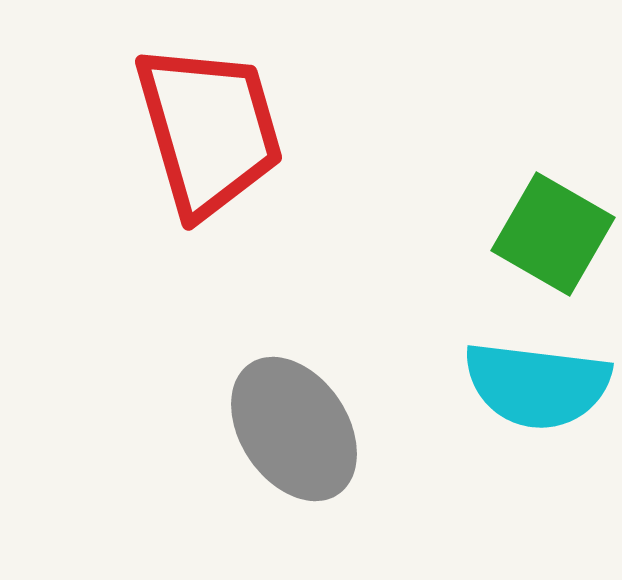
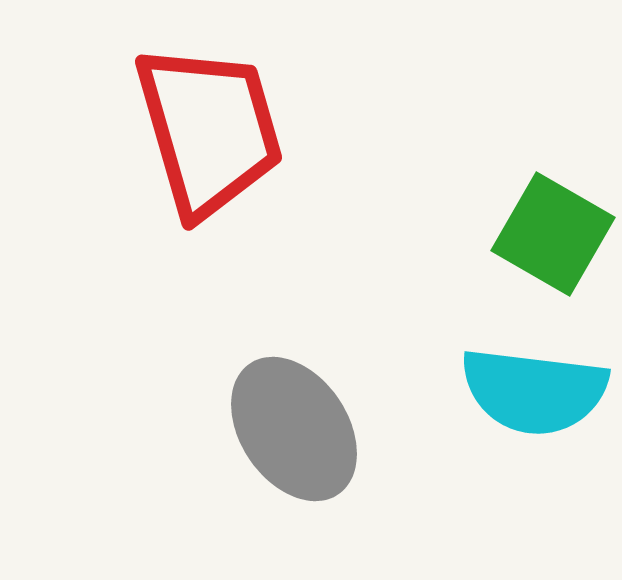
cyan semicircle: moved 3 px left, 6 px down
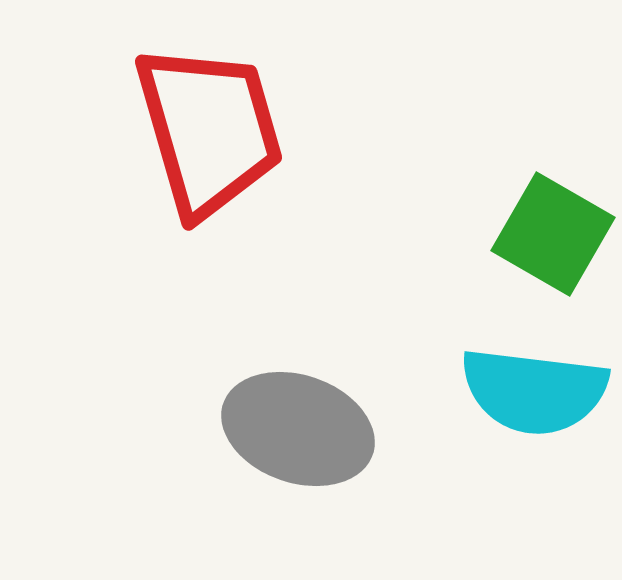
gray ellipse: moved 4 px right; rotated 37 degrees counterclockwise
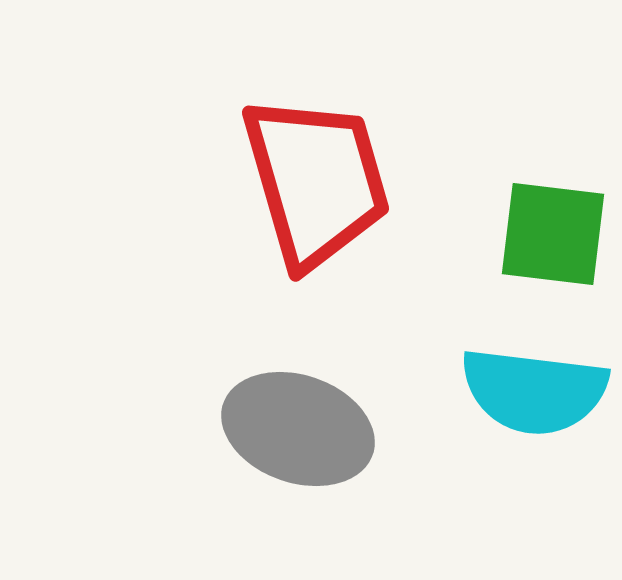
red trapezoid: moved 107 px right, 51 px down
green square: rotated 23 degrees counterclockwise
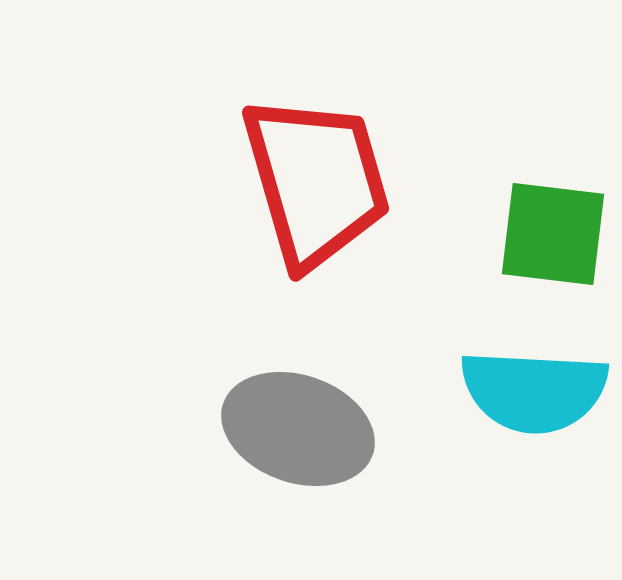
cyan semicircle: rotated 4 degrees counterclockwise
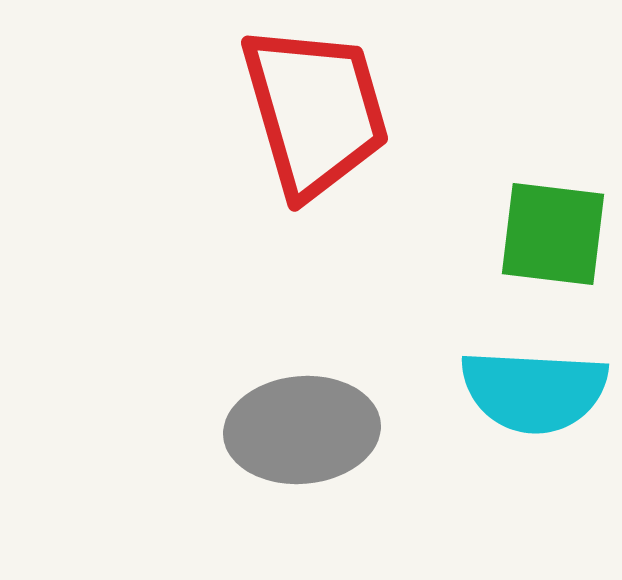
red trapezoid: moved 1 px left, 70 px up
gray ellipse: moved 4 px right, 1 px down; rotated 24 degrees counterclockwise
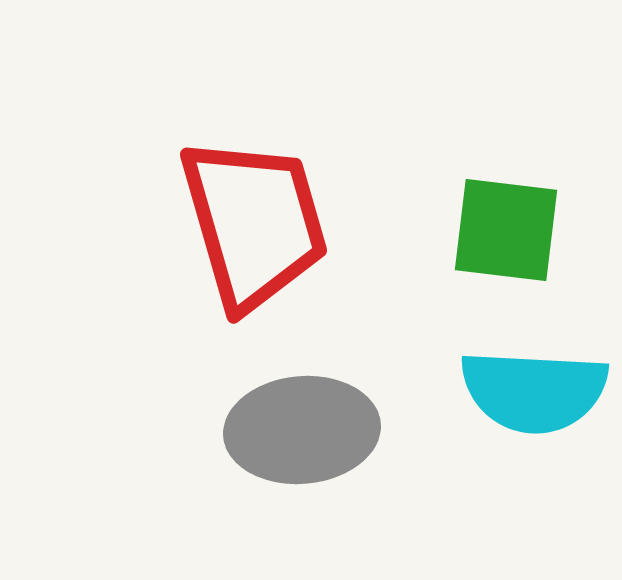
red trapezoid: moved 61 px left, 112 px down
green square: moved 47 px left, 4 px up
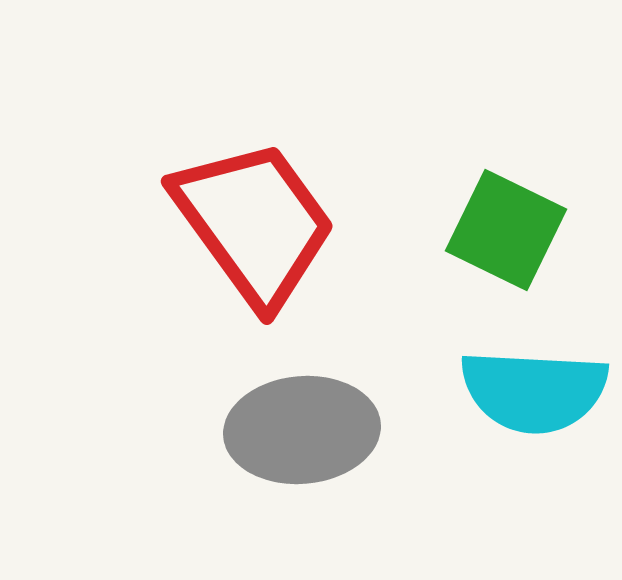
red trapezoid: rotated 20 degrees counterclockwise
green square: rotated 19 degrees clockwise
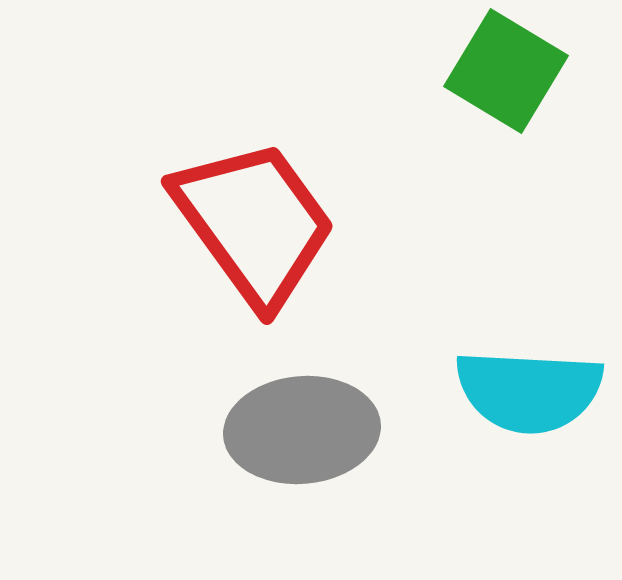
green square: moved 159 px up; rotated 5 degrees clockwise
cyan semicircle: moved 5 px left
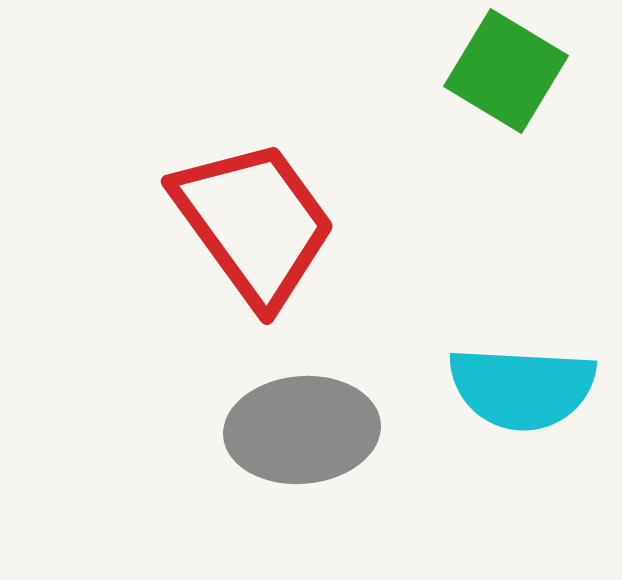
cyan semicircle: moved 7 px left, 3 px up
